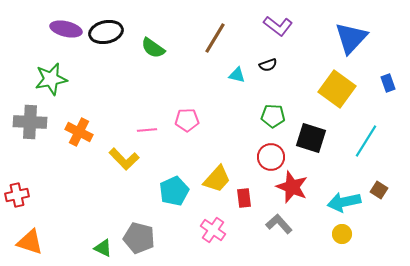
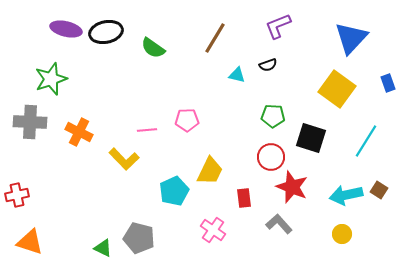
purple L-shape: rotated 120 degrees clockwise
green star: rotated 8 degrees counterclockwise
yellow trapezoid: moved 7 px left, 8 px up; rotated 16 degrees counterclockwise
cyan arrow: moved 2 px right, 7 px up
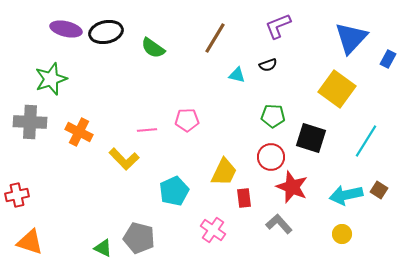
blue rectangle: moved 24 px up; rotated 48 degrees clockwise
yellow trapezoid: moved 14 px right, 1 px down
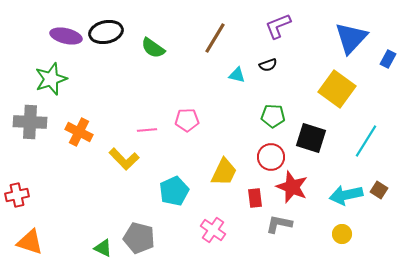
purple ellipse: moved 7 px down
red rectangle: moved 11 px right
gray L-shape: rotated 36 degrees counterclockwise
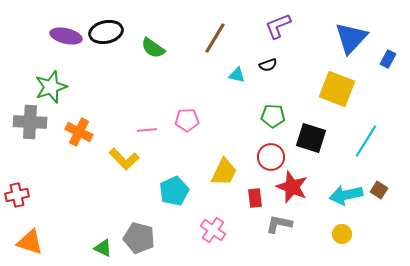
green star: moved 8 px down
yellow square: rotated 15 degrees counterclockwise
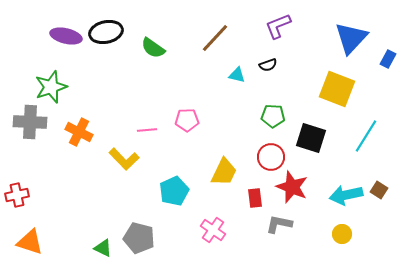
brown line: rotated 12 degrees clockwise
cyan line: moved 5 px up
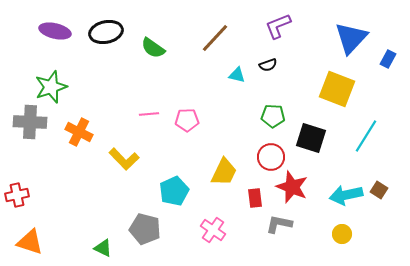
purple ellipse: moved 11 px left, 5 px up
pink line: moved 2 px right, 16 px up
gray pentagon: moved 6 px right, 9 px up
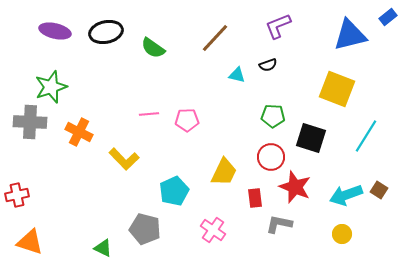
blue triangle: moved 1 px left, 3 px up; rotated 33 degrees clockwise
blue rectangle: moved 42 px up; rotated 24 degrees clockwise
red star: moved 3 px right
cyan arrow: rotated 8 degrees counterclockwise
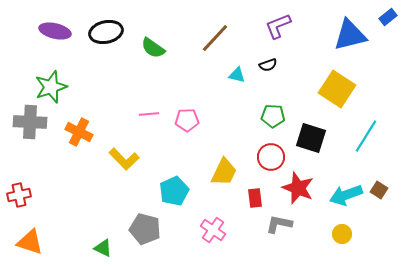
yellow square: rotated 12 degrees clockwise
red star: moved 3 px right, 1 px down
red cross: moved 2 px right
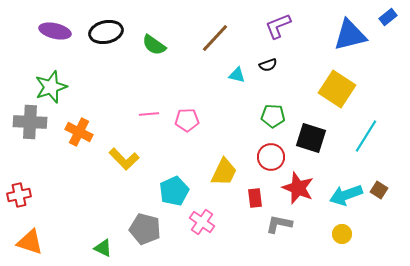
green semicircle: moved 1 px right, 3 px up
pink cross: moved 11 px left, 8 px up
